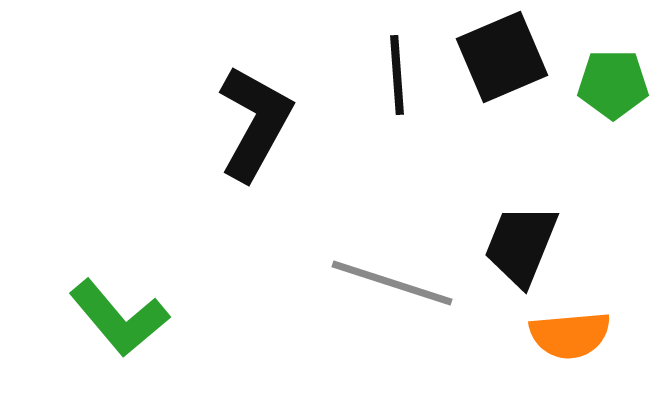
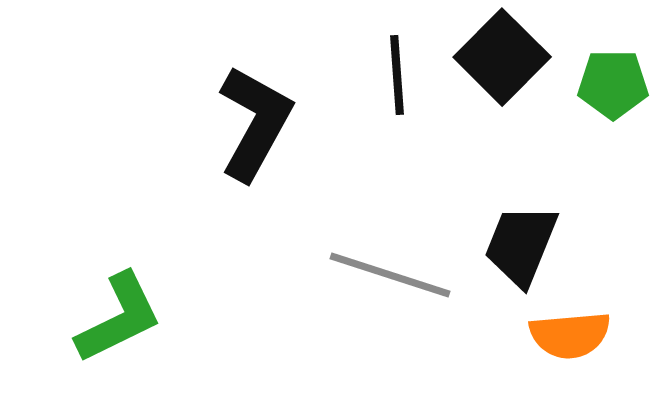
black square: rotated 22 degrees counterclockwise
gray line: moved 2 px left, 8 px up
green L-shape: rotated 76 degrees counterclockwise
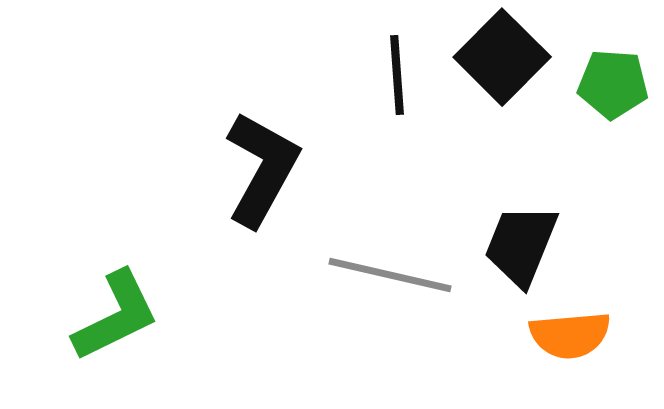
green pentagon: rotated 4 degrees clockwise
black L-shape: moved 7 px right, 46 px down
gray line: rotated 5 degrees counterclockwise
green L-shape: moved 3 px left, 2 px up
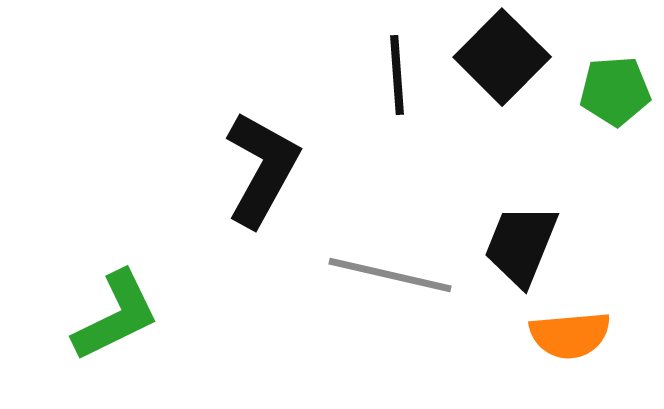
green pentagon: moved 2 px right, 7 px down; rotated 8 degrees counterclockwise
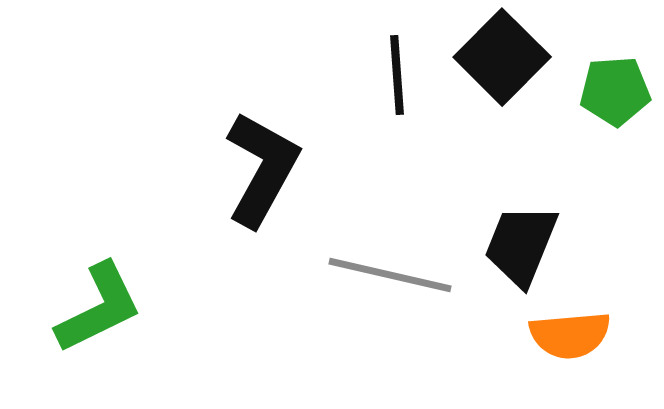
green L-shape: moved 17 px left, 8 px up
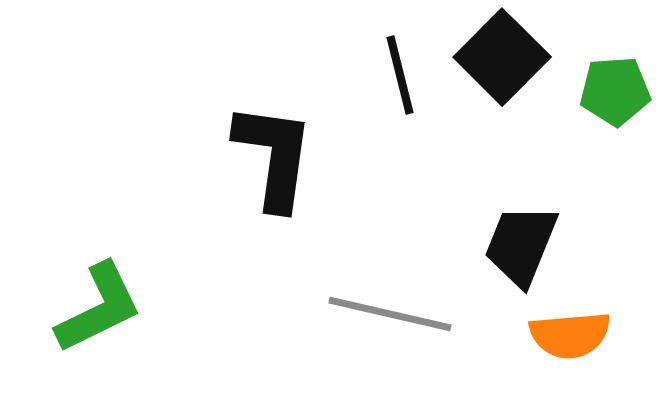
black line: moved 3 px right; rotated 10 degrees counterclockwise
black L-shape: moved 12 px right, 13 px up; rotated 21 degrees counterclockwise
gray line: moved 39 px down
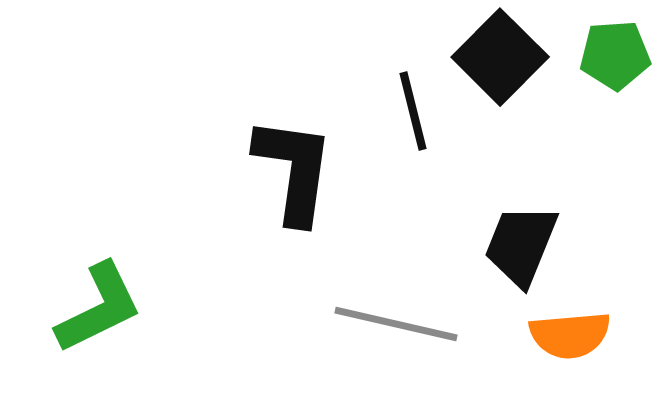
black square: moved 2 px left
black line: moved 13 px right, 36 px down
green pentagon: moved 36 px up
black L-shape: moved 20 px right, 14 px down
gray line: moved 6 px right, 10 px down
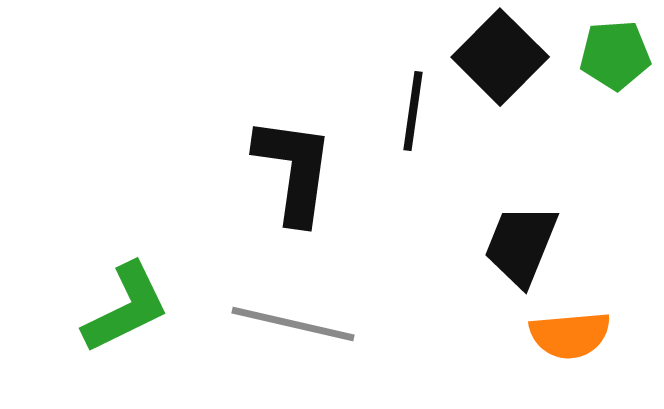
black line: rotated 22 degrees clockwise
green L-shape: moved 27 px right
gray line: moved 103 px left
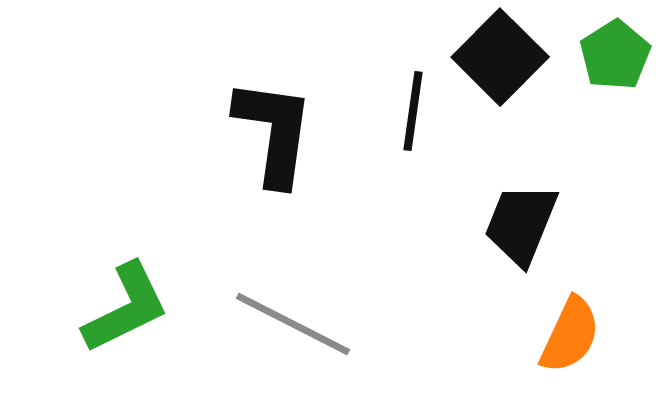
green pentagon: rotated 28 degrees counterclockwise
black L-shape: moved 20 px left, 38 px up
black trapezoid: moved 21 px up
gray line: rotated 14 degrees clockwise
orange semicircle: rotated 60 degrees counterclockwise
